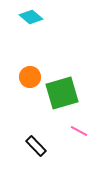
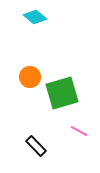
cyan diamond: moved 4 px right
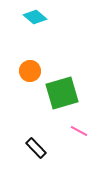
orange circle: moved 6 px up
black rectangle: moved 2 px down
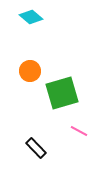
cyan diamond: moved 4 px left
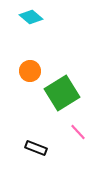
green square: rotated 16 degrees counterclockwise
pink line: moved 1 px left, 1 px down; rotated 18 degrees clockwise
black rectangle: rotated 25 degrees counterclockwise
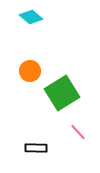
black rectangle: rotated 20 degrees counterclockwise
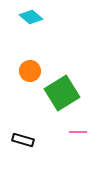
pink line: rotated 48 degrees counterclockwise
black rectangle: moved 13 px left, 8 px up; rotated 15 degrees clockwise
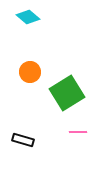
cyan diamond: moved 3 px left
orange circle: moved 1 px down
green square: moved 5 px right
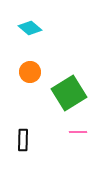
cyan diamond: moved 2 px right, 11 px down
green square: moved 2 px right
black rectangle: rotated 75 degrees clockwise
